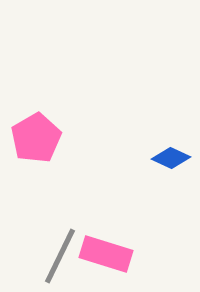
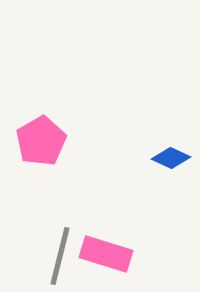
pink pentagon: moved 5 px right, 3 px down
gray line: rotated 12 degrees counterclockwise
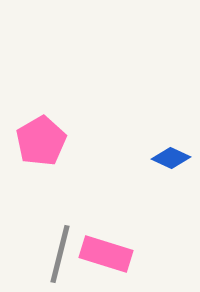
gray line: moved 2 px up
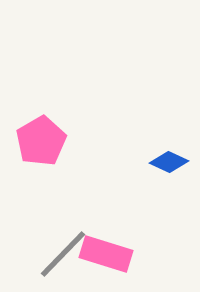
blue diamond: moved 2 px left, 4 px down
gray line: moved 3 px right; rotated 30 degrees clockwise
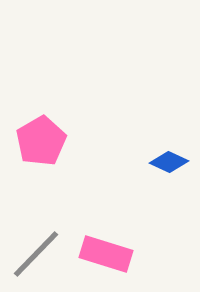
gray line: moved 27 px left
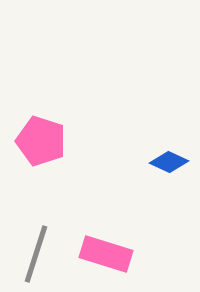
pink pentagon: rotated 24 degrees counterclockwise
gray line: rotated 26 degrees counterclockwise
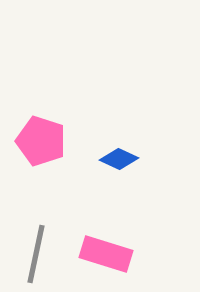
blue diamond: moved 50 px left, 3 px up
gray line: rotated 6 degrees counterclockwise
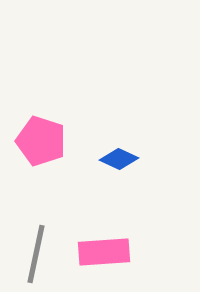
pink rectangle: moved 2 px left, 2 px up; rotated 21 degrees counterclockwise
